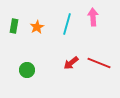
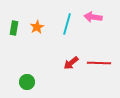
pink arrow: rotated 78 degrees counterclockwise
green rectangle: moved 2 px down
red line: rotated 20 degrees counterclockwise
green circle: moved 12 px down
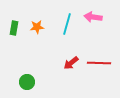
orange star: rotated 24 degrees clockwise
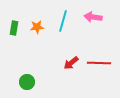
cyan line: moved 4 px left, 3 px up
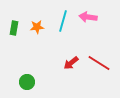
pink arrow: moved 5 px left
red line: rotated 30 degrees clockwise
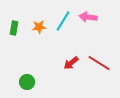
cyan line: rotated 15 degrees clockwise
orange star: moved 2 px right
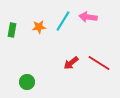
green rectangle: moved 2 px left, 2 px down
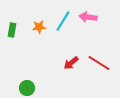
green circle: moved 6 px down
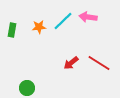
cyan line: rotated 15 degrees clockwise
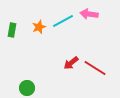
pink arrow: moved 1 px right, 3 px up
cyan line: rotated 15 degrees clockwise
orange star: rotated 16 degrees counterclockwise
red line: moved 4 px left, 5 px down
